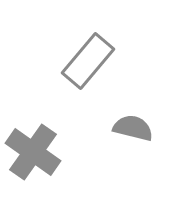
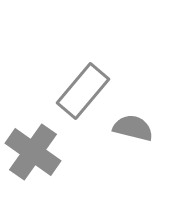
gray rectangle: moved 5 px left, 30 px down
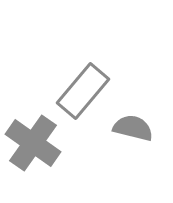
gray cross: moved 9 px up
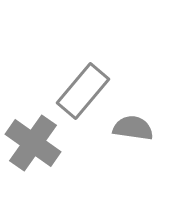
gray semicircle: rotated 6 degrees counterclockwise
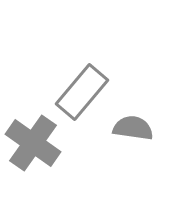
gray rectangle: moved 1 px left, 1 px down
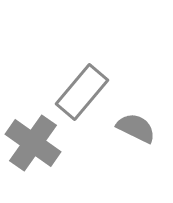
gray semicircle: moved 3 px right; rotated 18 degrees clockwise
